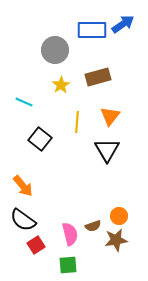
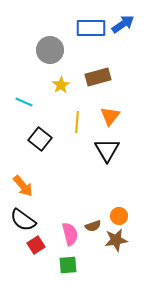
blue rectangle: moved 1 px left, 2 px up
gray circle: moved 5 px left
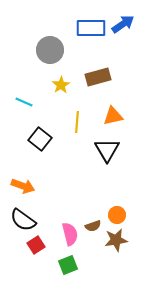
orange triangle: moved 3 px right; rotated 40 degrees clockwise
orange arrow: rotated 30 degrees counterclockwise
orange circle: moved 2 px left, 1 px up
green square: rotated 18 degrees counterclockwise
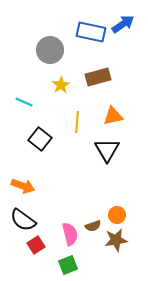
blue rectangle: moved 4 px down; rotated 12 degrees clockwise
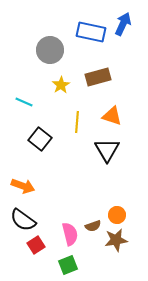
blue arrow: rotated 30 degrees counterclockwise
orange triangle: moved 1 px left; rotated 30 degrees clockwise
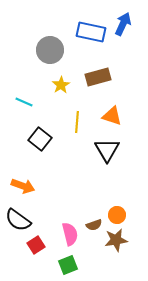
black semicircle: moved 5 px left
brown semicircle: moved 1 px right, 1 px up
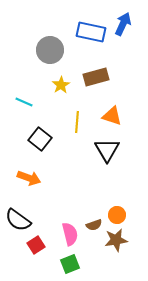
brown rectangle: moved 2 px left
orange arrow: moved 6 px right, 8 px up
green square: moved 2 px right, 1 px up
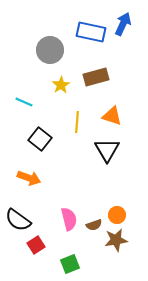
pink semicircle: moved 1 px left, 15 px up
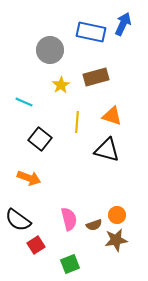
black triangle: rotated 44 degrees counterclockwise
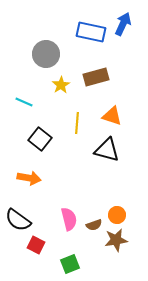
gray circle: moved 4 px left, 4 px down
yellow line: moved 1 px down
orange arrow: rotated 10 degrees counterclockwise
red square: rotated 30 degrees counterclockwise
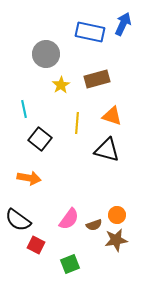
blue rectangle: moved 1 px left
brown rectangle: moved 1 px right, 2 px down
cyan line: moved 7 px down; rotated 54 degrees clockwise
pink semicircle: rotated 50 degrees clockwise
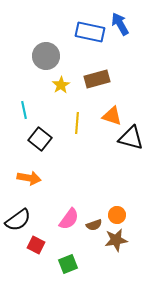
blue arrow: moved 3 px left; rotated 55 degrees counterclockwise
gray circle: moved 2 px down
cyan line: moved 1 px down
black triangle: moved 24 px right, 12 px up
black semicircle: rotated 72 degrees counterclockwise
green square: moved 2 px left
